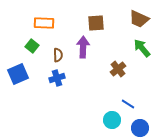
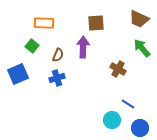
brown semicircle: rotated 24 degrees clockwise
brown cross: rotated 21 degrees counterclockwise
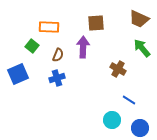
orange rectangle: moved 5 px right, 4 px down
blue line: moved 1 px right, 4 px up
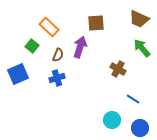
orange rectangle: rotated 42 degrees clockwise
purple arrow: moved 3 px left; rotated 15 degrees clockwise
blue line: moved 4 px right, 1 px up
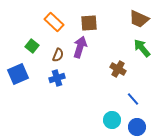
brown square: moved 7 px left
orange rectangle: moved 5 px right, 5 px up
blue line: rotated 16 degrees clockwise
blue circle: moved 3 px left, 1 px up
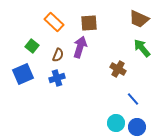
blue square: moved 5 px right
cyan circle: moved 4 px right, 3 px down
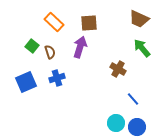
brown semicircle: moved 8 px left, 3 px up; rotated 40 degrees counterclockwise
blue square: moved 3 px right, 8 px down
